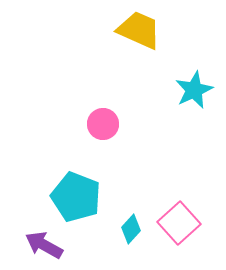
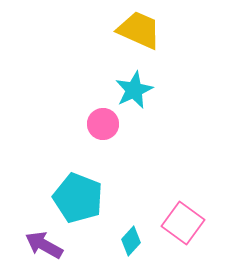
cyan star: moved 60 px left
cyan pentagon: moved 2 px right, 1 px down
pink square: moved 4 px right; rotated 12 degrees counterclockwise
cyan diamond: moved 12 px down
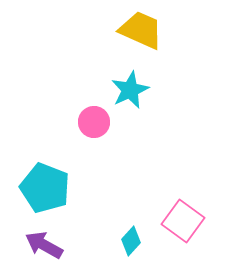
yellow trapezoid: moved 2 px right
cyan star: moved 4 px left
pink circle: moved 9 px left, 2 px up
cyan pentagon: moved 33 px left, 10 px up
pink square: moved 2 px up
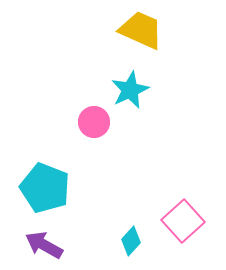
pink square: rotated 12 degrees clockwise
